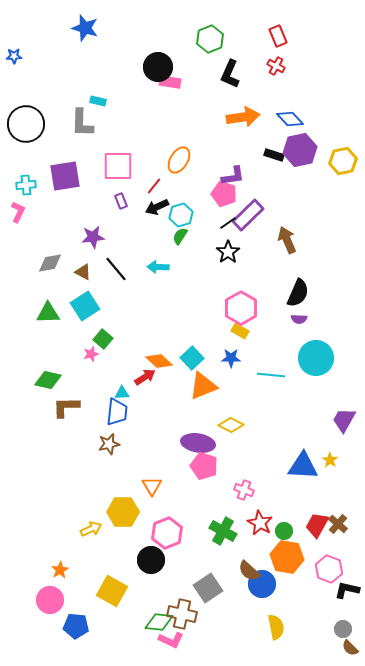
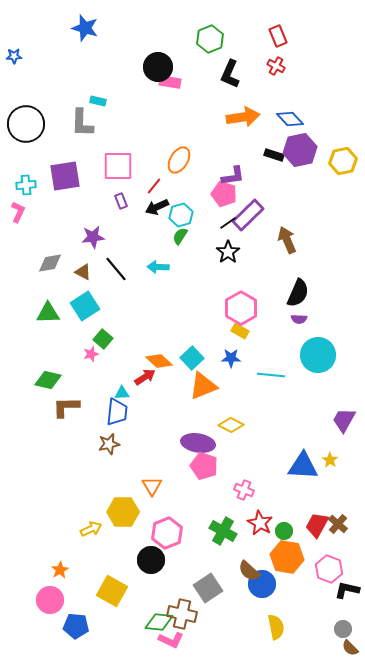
cyan circle at (316, 358): moved 2 px right, 3 px up
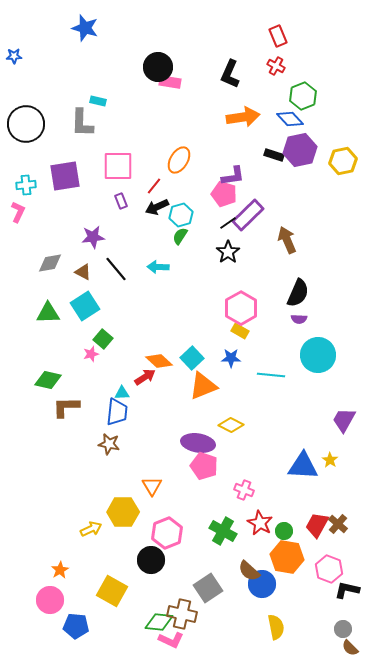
green hexagon at (210, 39): moved 93 px right, 57 px down
brown star at (109, 444): rotated 25 degrees clockwise
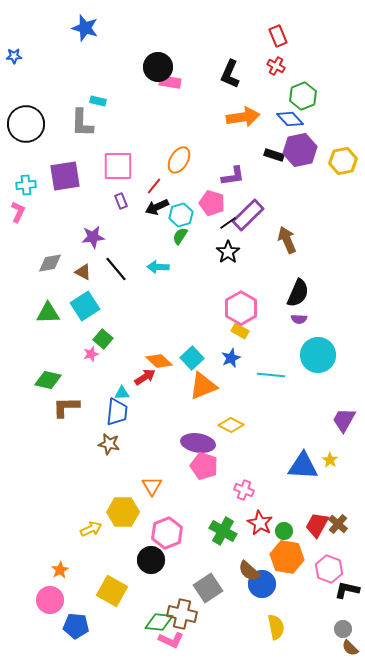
pink pentagon at (224, 194): moved 12 px left, 9 px down
blue star at (231, 358): rotated 24 degrees counterclockwise
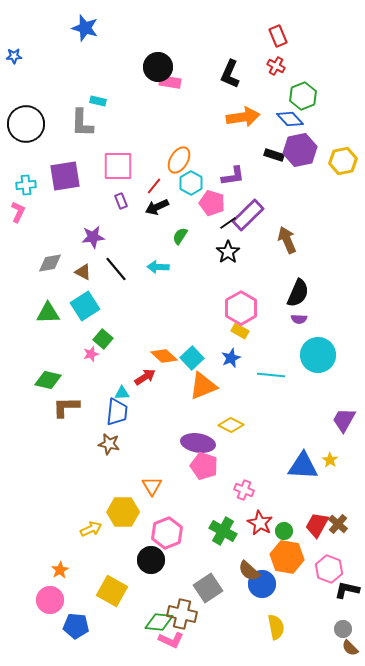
cyan hexagon at (181, 215): moved 10 px right, 32 px up; rotated 15 degrees counterclockwise
orange diamond at (159, 361): moved 5 px right, 5 px up
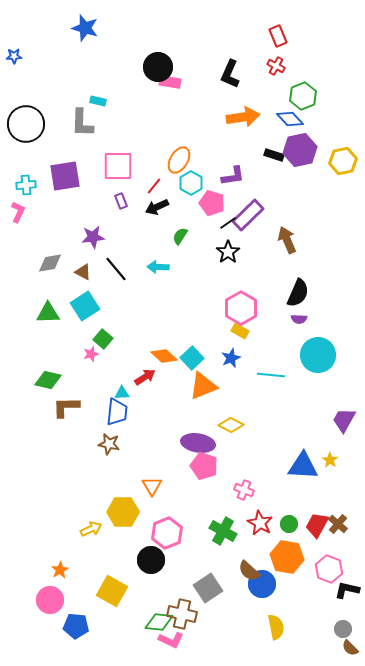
green circle at (284, 531): moved 5 px right, 7 px up
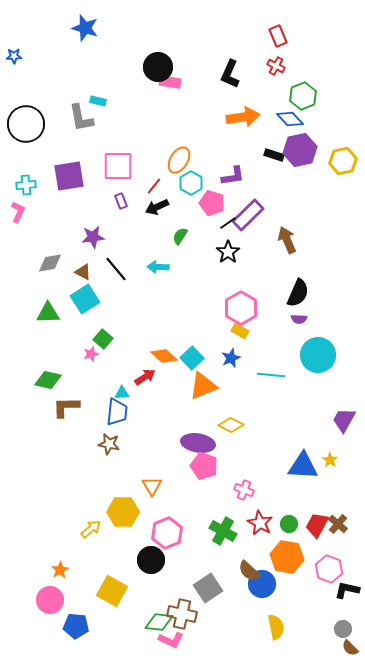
gray L-shape at (82, 123): moved 1 px left, 5 px up; rotated 12 degrees counterclockwise
purple square at (65, 176): moved 4 px right
cyan square at (85, 306): moved 7 px up
yellow arrow at (91, 529): rotated 15 degrees counterclockwise
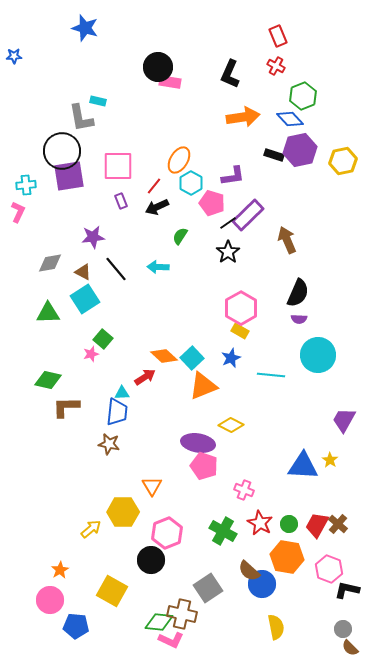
black circle at (26, 124): moved 36 px right, 27 px down
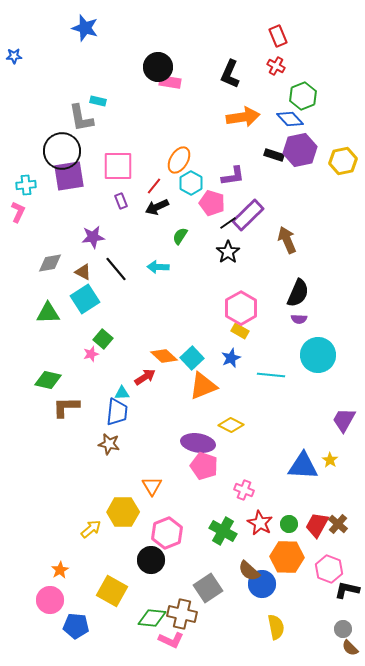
orange hexagon at (287, 557): rotated 8 degrees counterclockwise
green diamond at (159, 622): moved 7 px left, 4 px up
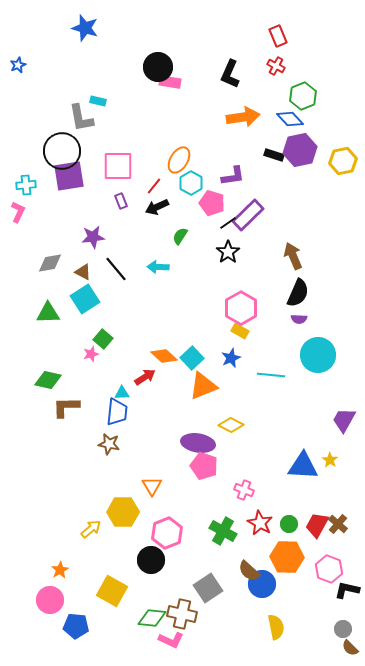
blue star at (14, 56): moved 4 px right, 9 px down; rotated 21 degrees counterclockwise
brown arrow at (287, 240): moved 6 px right, 16 px down
